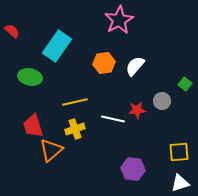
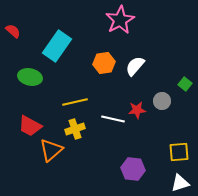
pink star: moved 1 px right
red semicircle: moved 1 px right
red trapezoid: moved 3 px left; rotated 45 degrees counterclockwise
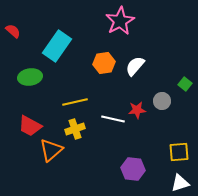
pink star: moved 1 px down
green ellipse: rotated 20 degrees counterclockwise
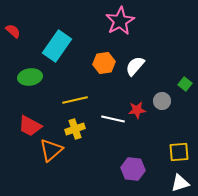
yellow line: moved 2 px up
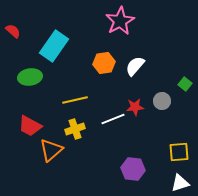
cyan rectangle: moved 3 px left
red star: moved 2 px left, 3 px up
white line: rotated 35 degrees counterclockwise
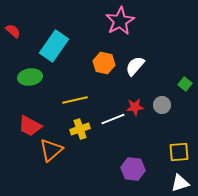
orange hexagon: rotated 20 degrees clockwise
gray circle: moved 4 px down
yellow cross: moved 5 px right
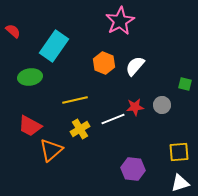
orange hexagon: rotated 10 degrees clockwise
green square: rotated 24 degrees counterclockwise
yellow cross: rotated 12 degrees counterclockwise
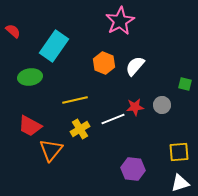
orange triangle: rotated 10 degrees counterclockwise
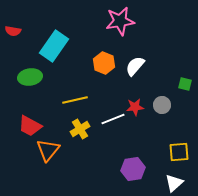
pink star: rotated 20 degrees clockwise
red semicircle: rotated 147 degrees clockwise
orange triangle: moved 3 px left
purple hexagon: rotated 15 degrees counterclockwise
white triangle: moved 6 px left; rotated 24 degrees counterclockwise
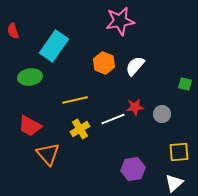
red semicircle: rotated 63 degrees clockwise
gray circle: moved 9 px down
orange triangle: moved 4 px down; rotated 20 degrees counterclockwise
